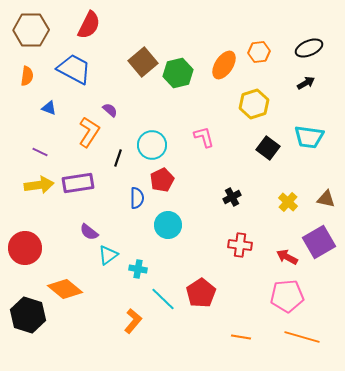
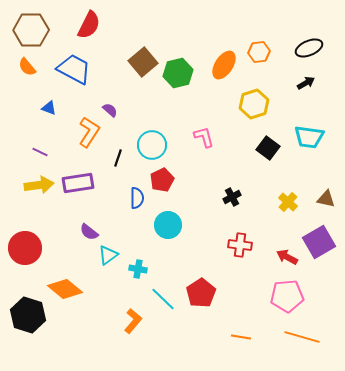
orange semicircle at (27, 76): moved 9 px up; rotated 132 degrees clockwise
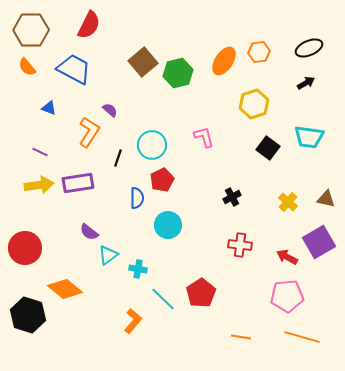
orange ellipse at (224, 65): moved 4 px up
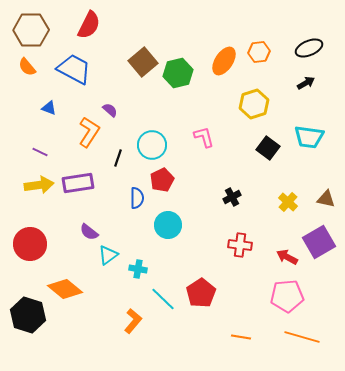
red circle at (25, 248): moved 5 px right, 4 px up
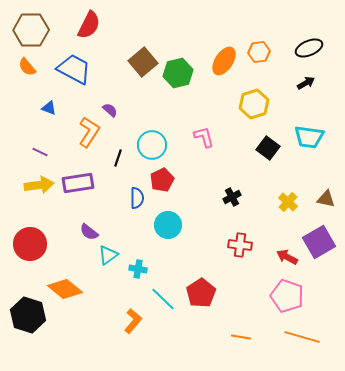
pink pentagon at (287, 296): rotated 24 degrees clockwise
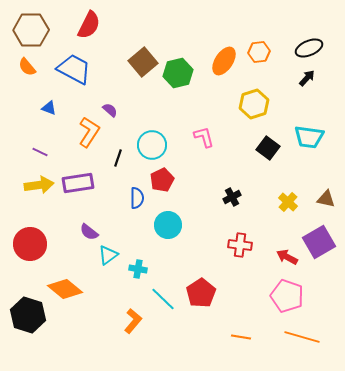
black arrow at (306, 83): moved 1 px right, 5 px up; rotated 18 degrees counterclockwise
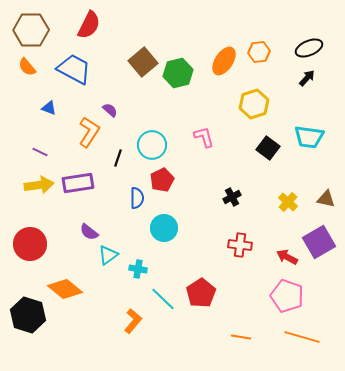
cyan circle at (168, 225): moved 4 px left, 3 px down
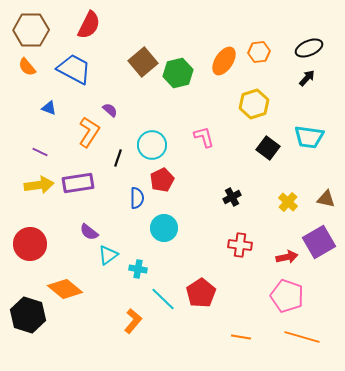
red arrow at (287, 257): rotated 140 degrees clockwise
